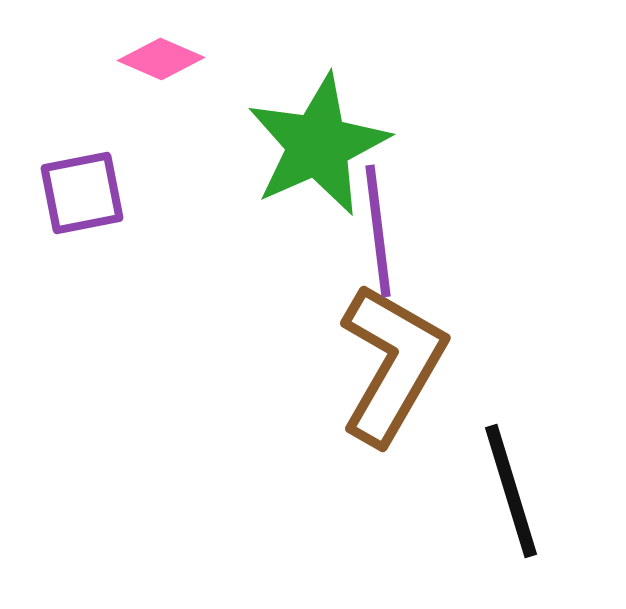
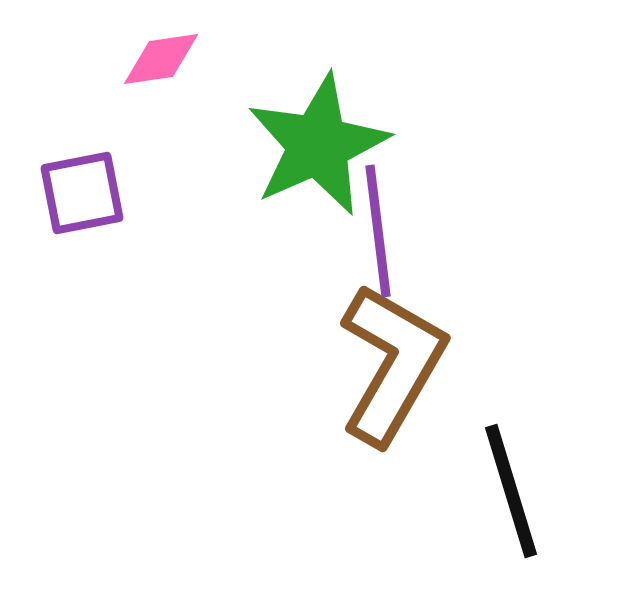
pink diamond: rotated 32 degrees counterclockwise
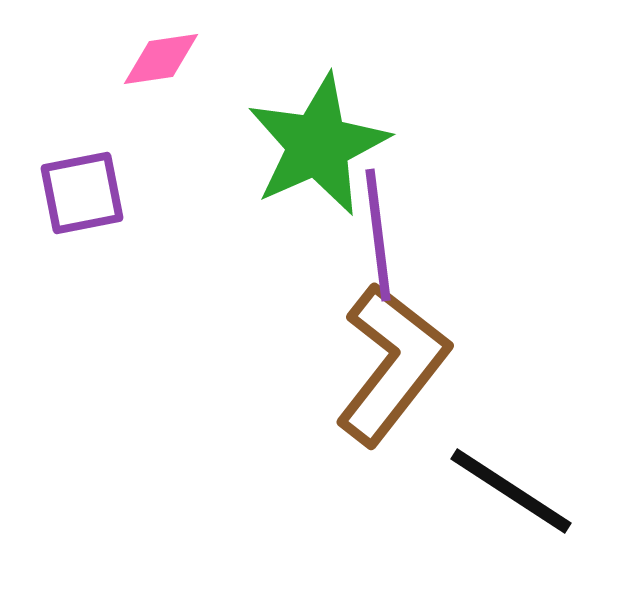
purple line: moved 4 px down
brown L-shape: rotated 8 degrees clockwise
black line: rotated 40 degrees counterclockwise
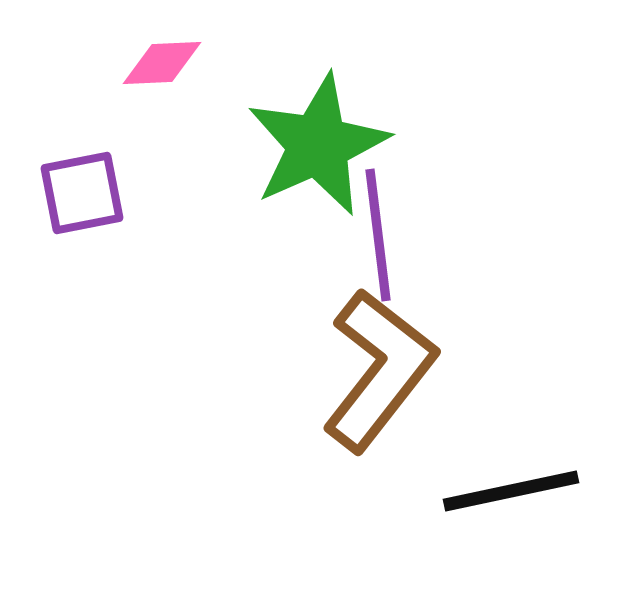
pink diamond: moved 1 px right, 4 px down; rotated 6 degrees clockwise
brown L-shape: moved 13 px left, 6 px down
black line: rotated 45 degrees counterclockwise
